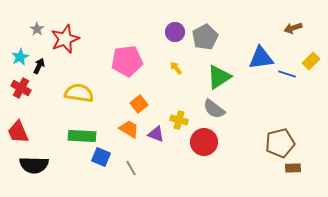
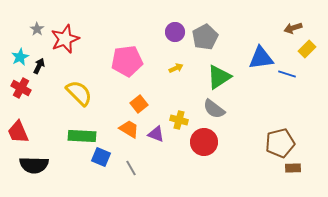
yellow rectangle: moved 4 px left, 12 px up
yellow arrow: rotated 104 degrees clockwise
yellow semicircle: rotated 36 degrees clockwise
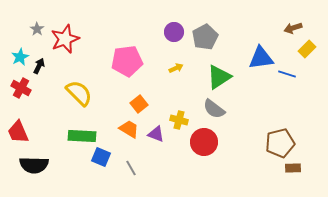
purple circle: moved 1 px left
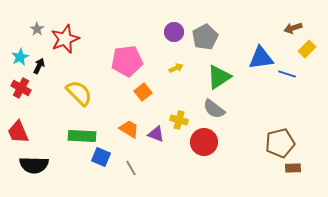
orange square: moved 4 px right, 12 px up
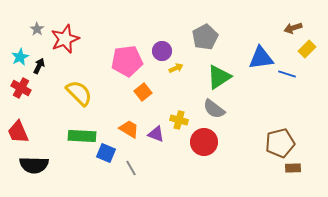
purple circle: moved 12 px left, 19 px down
blue square: moved 5 px right, 4 px up
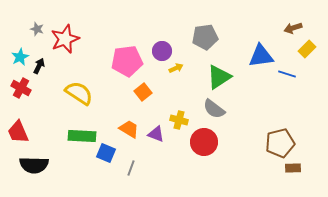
gray star: rotated 16 degrees counterclockwise
gray pentagon: rotated 20 degrees clockwise
blue triangle: moved 2 px up
yellow semicircle: rotated 12 degrees counterclockwise
gray line: rotated 49 degrees clockwise
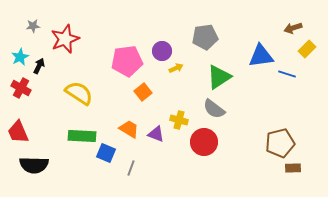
gray star: moved 4 px left, 3 px up; rotated 24 degrees counterclockwise
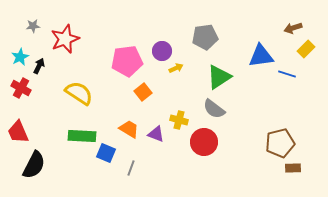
yellow rectangle: moved 1 px left
black semicircle: rotated 64 degrees counterclockwise
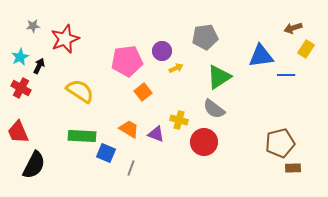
yellow rectangle: rotated 12 degrees counterclockwise
blue line: moved 1 px left, 1 px down; rotated 18 degrees counterclockwise
yellow semicircle: moved 1 px right, 2 px up
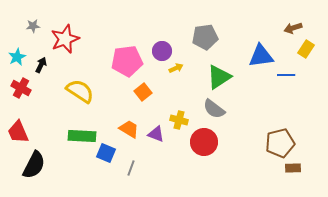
cyan star: moved 3 px left
black arrow: moved 2 px right, 1 px up
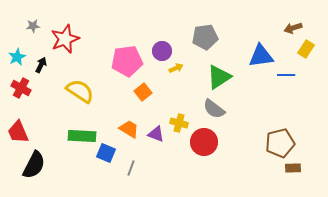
yellow cross: moved 3 px down
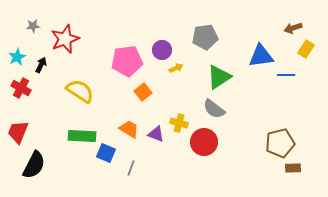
purple circle: moved 1 px up
red trapezoid: rotated 45 degrees clockwise
